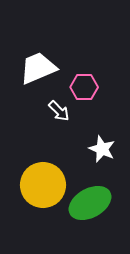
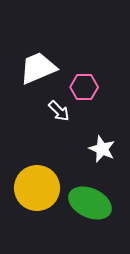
yellow circle: moved 6 px left, 3 px down
green ellipse: rotated 54 degrees clockwise
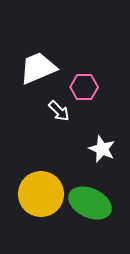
yellow circle: moved 4 px right, 6 px down
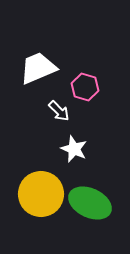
pink hexagon: moved 1 px right; rotated 16 degrees clockwise
white star: moved 28 px left
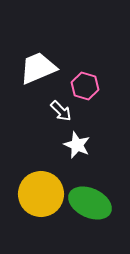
pink hexagon: moved 1 px up
white arrow: moved 2 px right
white star: moved 3 px right, 4 px up
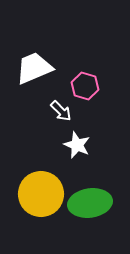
white trapezoid: moved 4 px left
green ellipse: rotated 33 degrees counterclockwise
